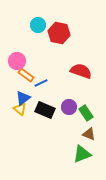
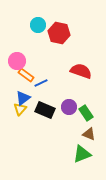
yellow triangle: rotated 32 degrees clockwise
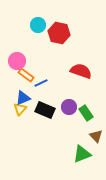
blue triangle: rotated 14 degrees clockwise
brown triangle: moved 7 px right, 2 px down; rotated 24 degrees clockwise
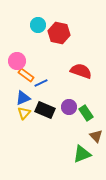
yellow triangle: moved 4 px right, 4 px down
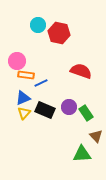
orange rectangle: rotated 28 degrees counterclockwise
green triangle: rotated 18 degrees clockwise
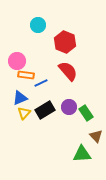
red hexagon: moved 6 px right, 9 px down; rotated 10 degrees clockwise
red semicircle: moved 13 px left; rotated 30 degrees clockwise
blue triangle: moved 3 px left
black rectangle: rotated 54 degrees counterclockwise
